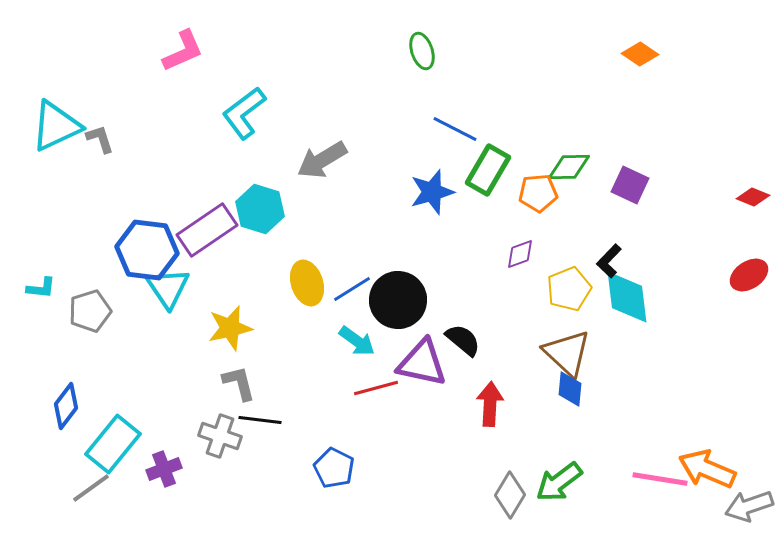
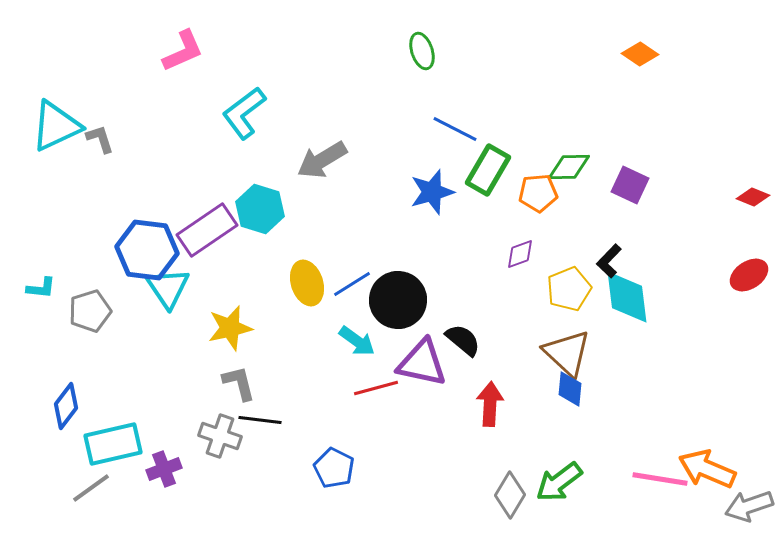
blue line at (352, 289): moved 5 px up
cyan rectangle at (113, 444): rotated 38 degrees clockwise
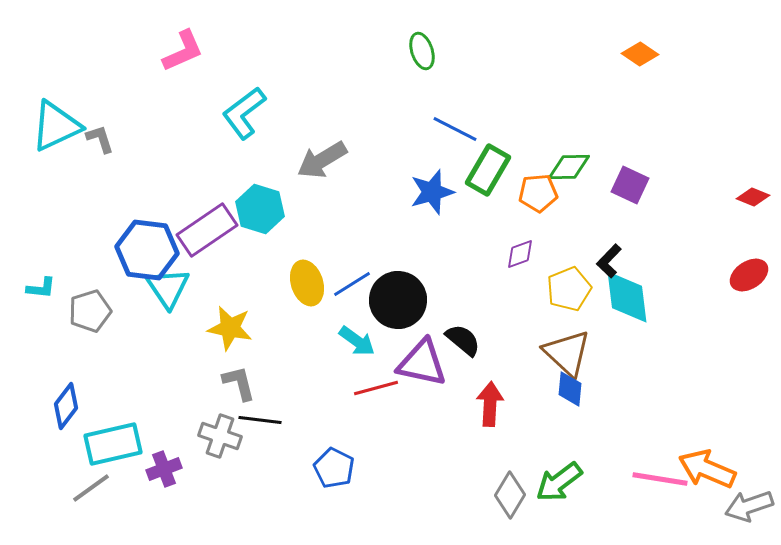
yellow star at (230, 328): rotated 24 degrees clockwise
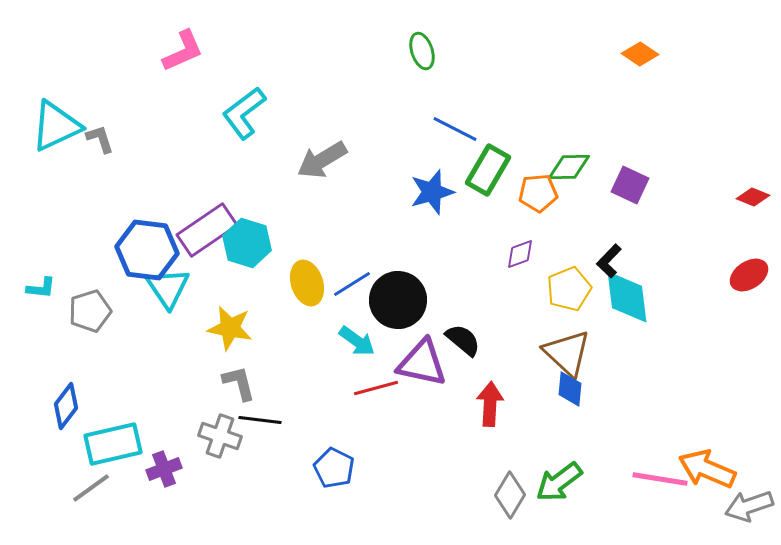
cyan hexagon at (260, 209): moved 13 px left, 34 px down
